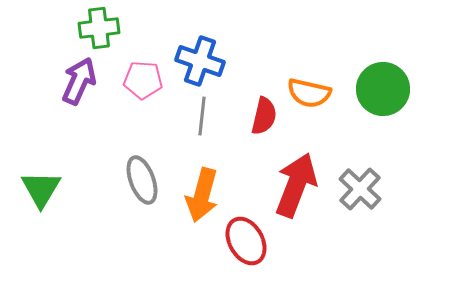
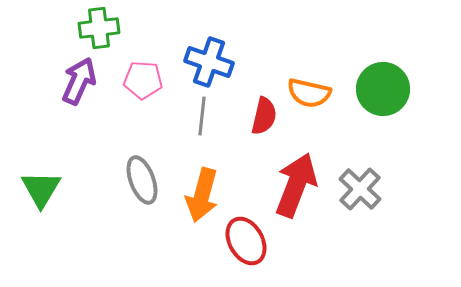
blue cross: moved 9 px right, 1 px down
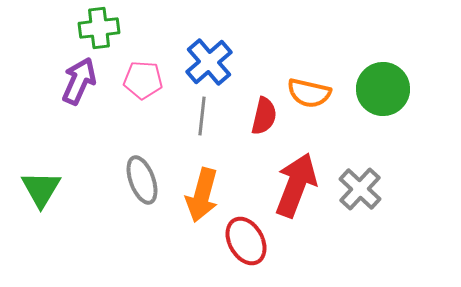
blue cross: rotated 30 degrees clockwise
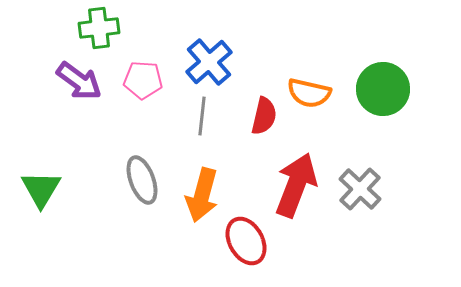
purple arrow: rotated 102 degrees clockwise
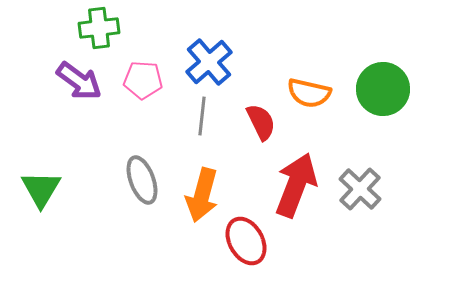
red semicircle: moved 3 px left, 6 px down; rotated 39 degrees counterclockwise
